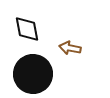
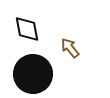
brown arrow: rotated 40 degrees clockwise
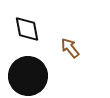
black circle: moved 5 px left, 2 px down
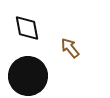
black diamond: moved 1 px up
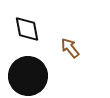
black diamond: moved 1 px down
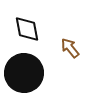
black circle: moved 4 px left, 3 px up
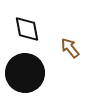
black circle: moved 1 px right
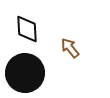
black diamond: rotated 8 degrees clockwise
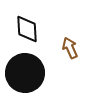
brown arrow: rotated 15 degrees clockwise
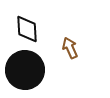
black circle: moved 3 px up
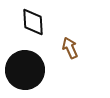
black diamond: moved 6 px right, 7 px up
